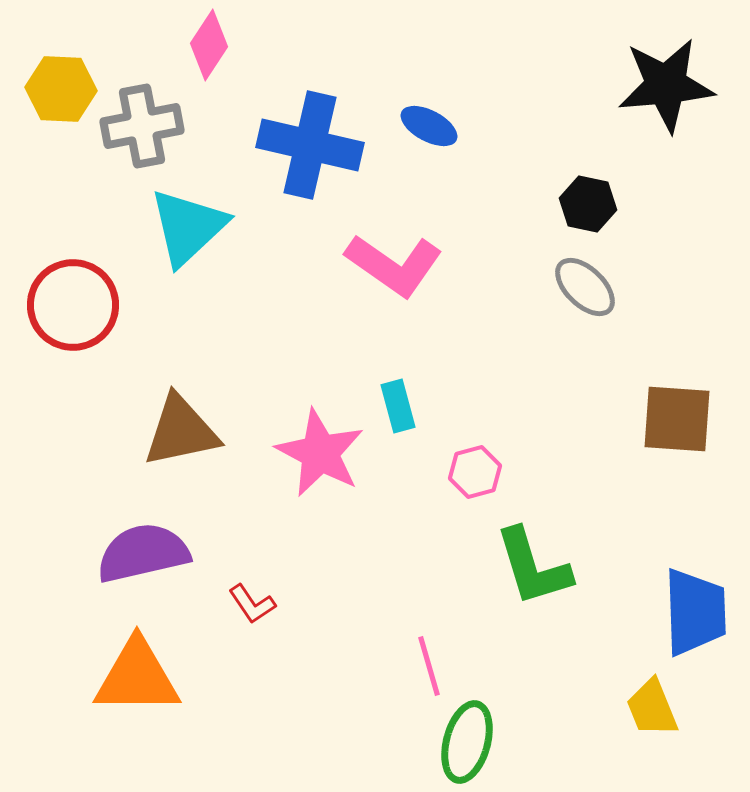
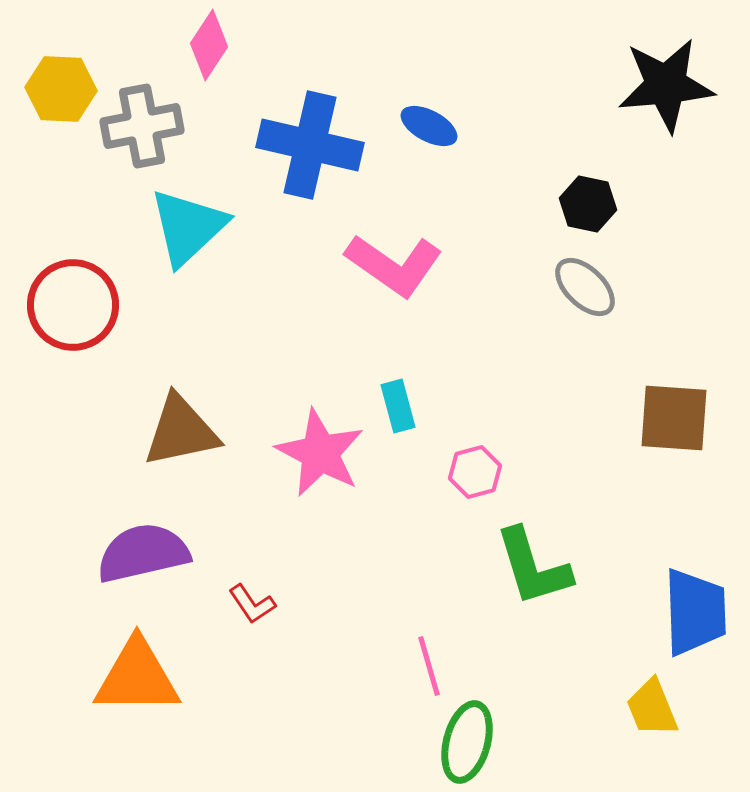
brown square: moved 3 px left, 1 px up
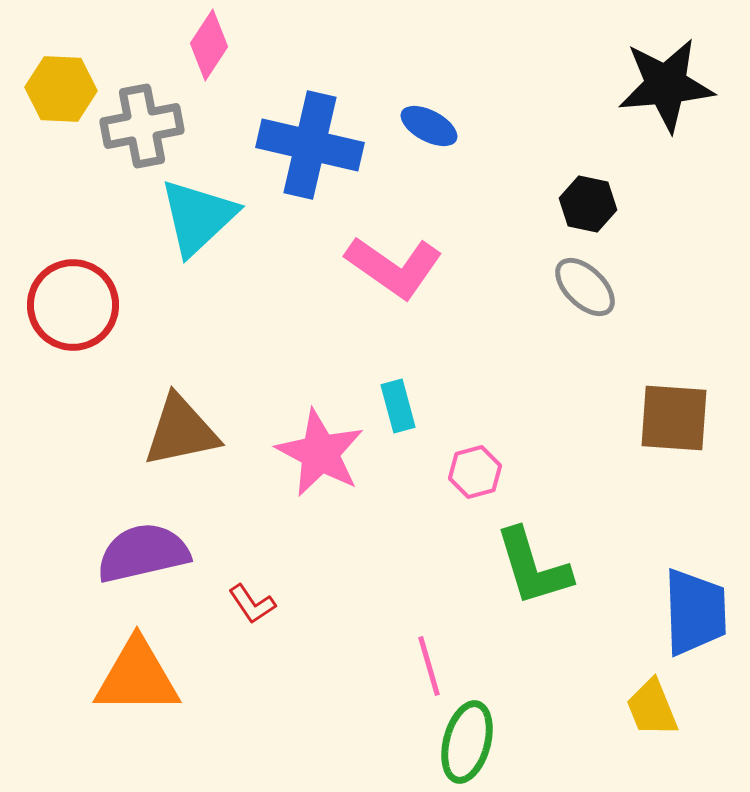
cyan triangle: moved 10 px right, 10 px up
pink L-shape: moved 2 px down
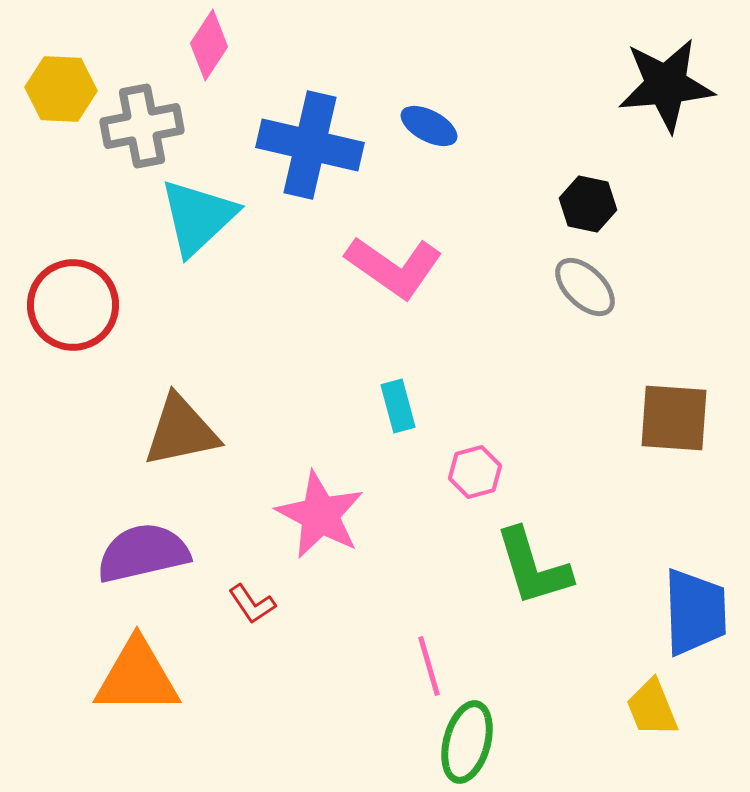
pink star: moved 62 px down
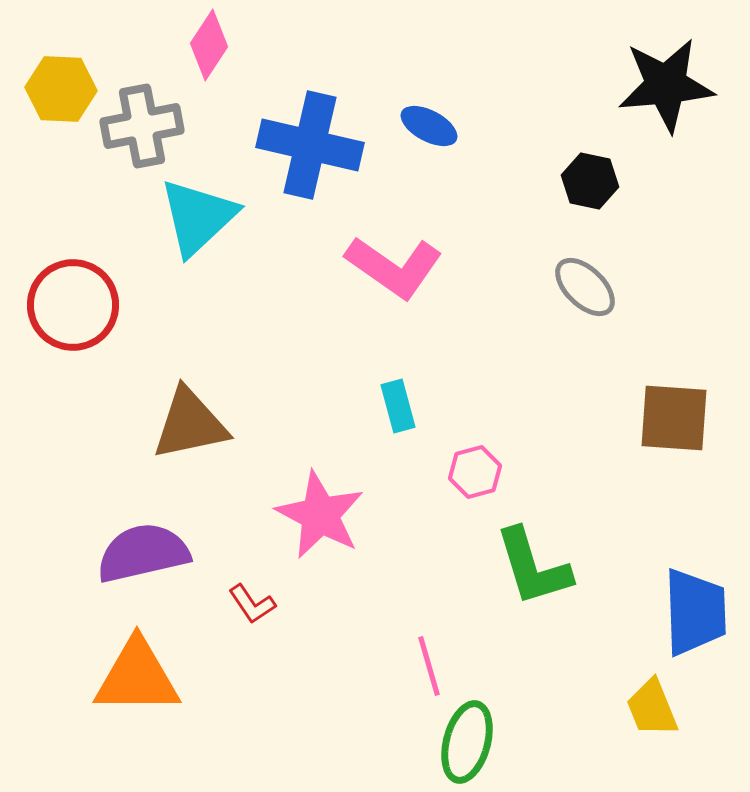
black hexagon: moved 2 px right, 23 px up
brown triangle: moved 9 px right, 7 px up
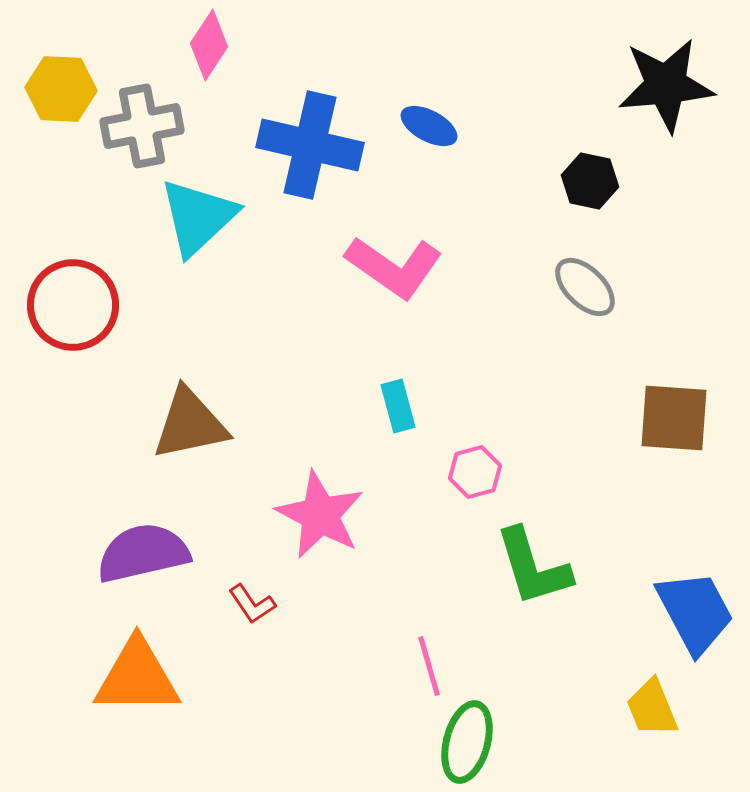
blue trapezoid: rotated 26 degrees counterclockwise
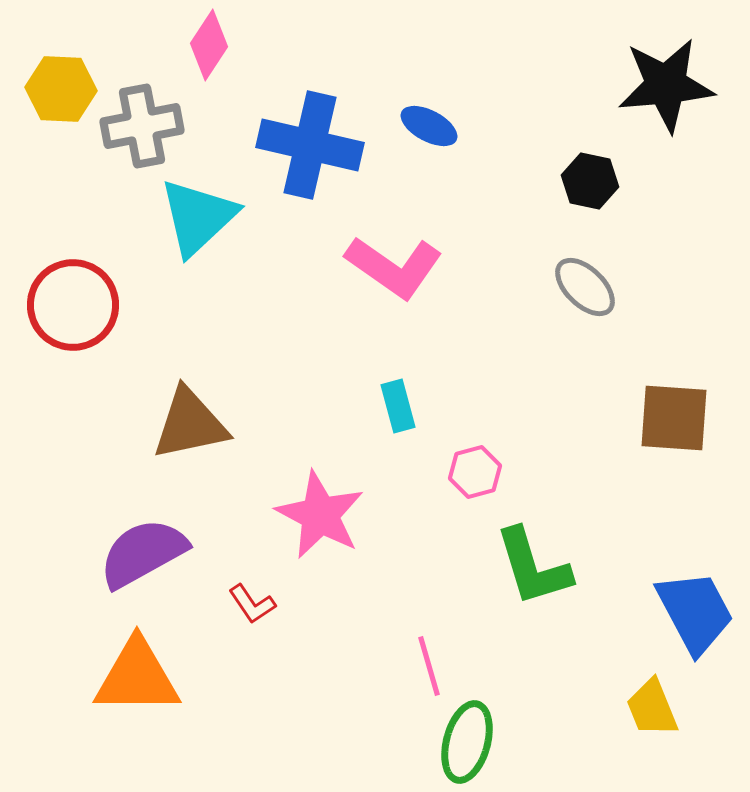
purple semicircle: rotated 16 degrees counterclockwise
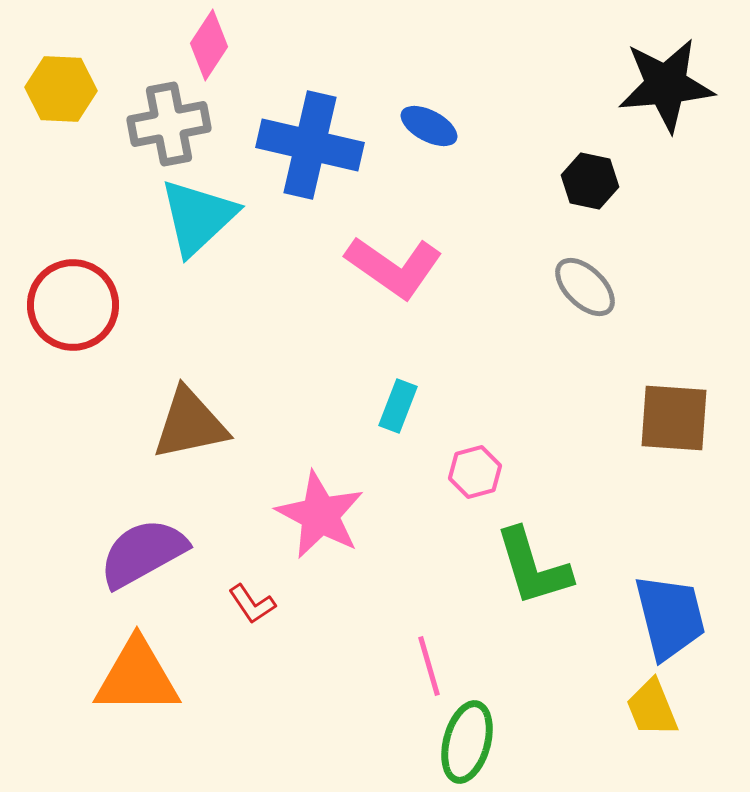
gray cross: moved 27 px right, 2 px up
cyan rectangle: rotated 36 degrees clockwise
blue trapezoid: moved 25 px left, 5 px down; rotated 14 degrees clockwise
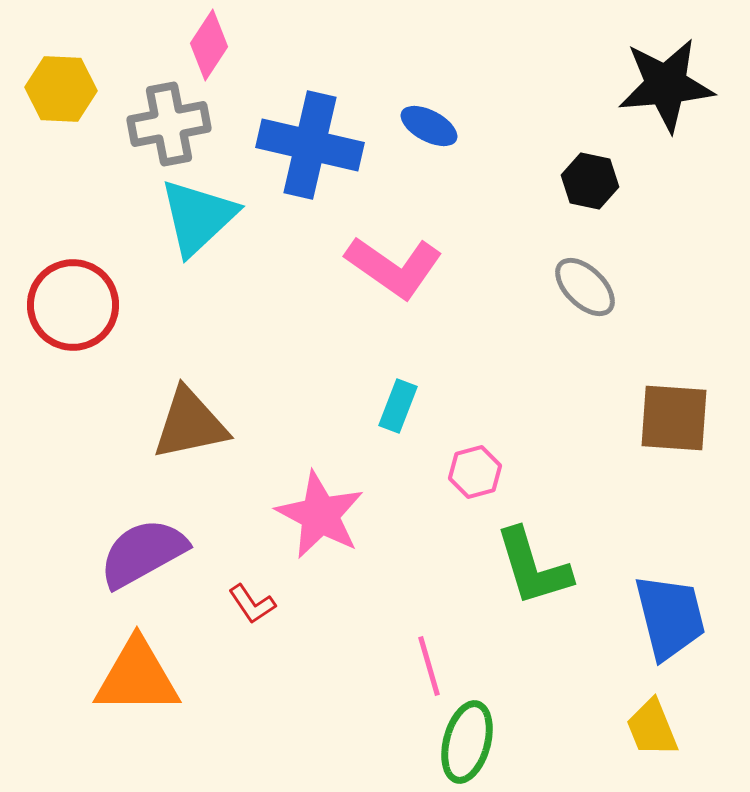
yellow trapezoid: moved 20 px down
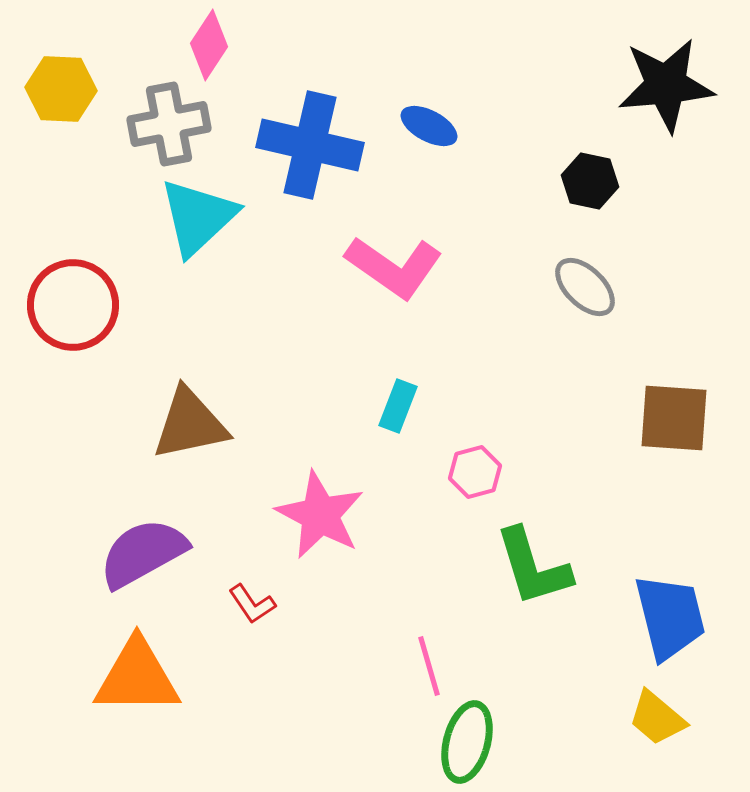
yellow trapezoid: moved 5 px right, 10 px up; rotated 28 degrees counterclockwise
